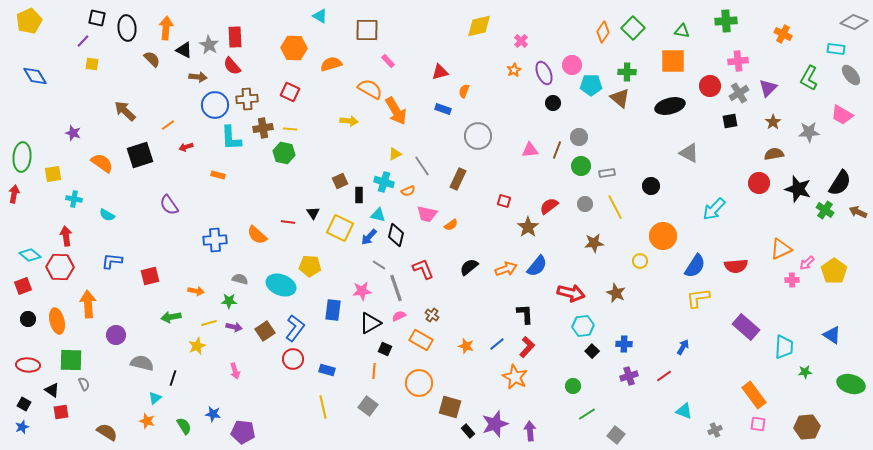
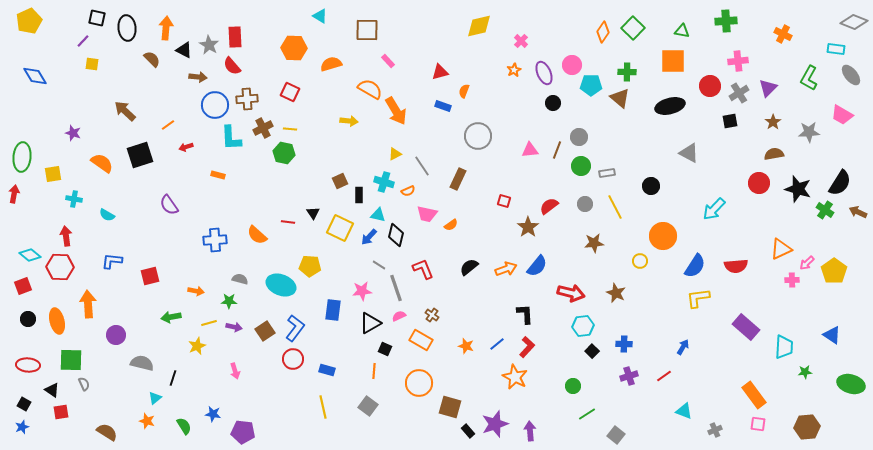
blue rectangle at (443, 109): moved 3 px up
brown cross at (263, 128): rotated 18 degrees counterclockwise
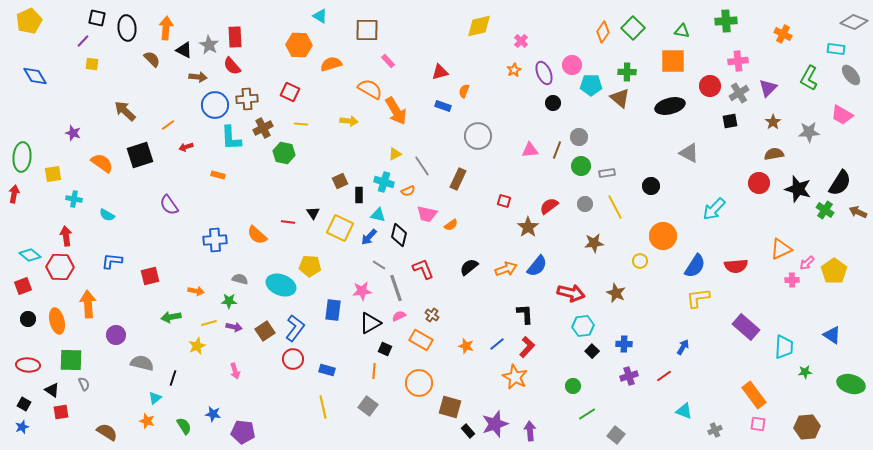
orange hexagon at (294, 48): moved 5 px right, 3 px up
yellow line at (290, 129): moved 11 px right, 5 px up
black diamond at (396, 235): moved 3 px right
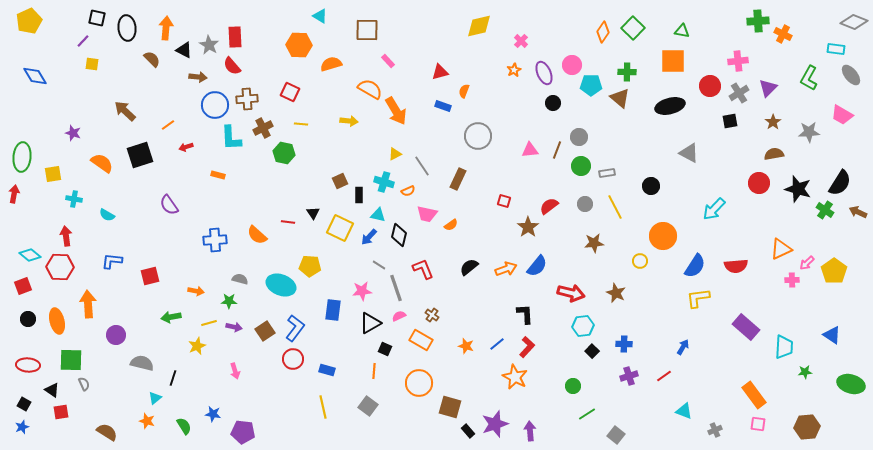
green cross at (726, 21): moved 32 px right
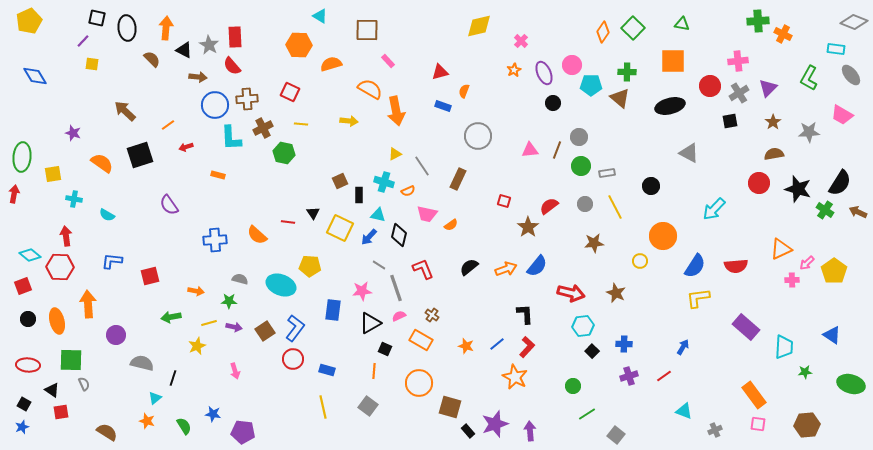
green triangle at (682, 31): moved 7 px up
orange arrow at (396, 111): rotated 20 degrees clockwise
brown hexagon at (807, 427): moved 2 px up
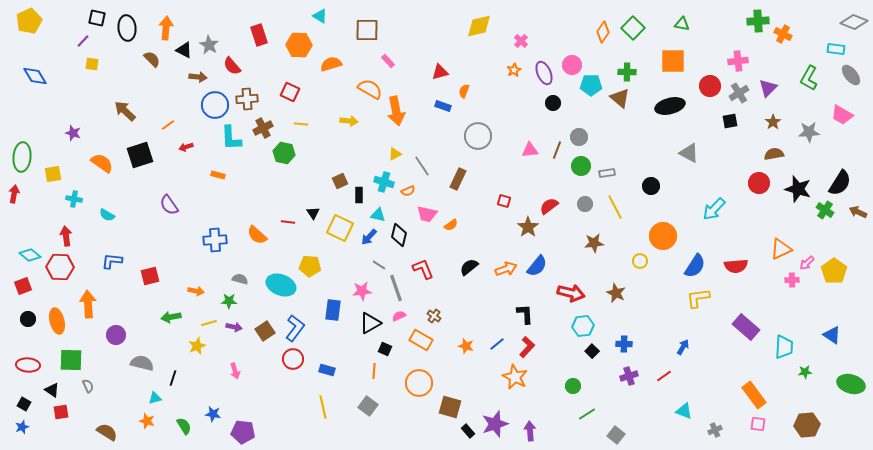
red rectangle at (235, 37): moved 24 px right, 2 px up; rotated 15 degrees counterclockwise
brown cross at (432, 315): moved 2 px right, 1 px down
gray semicircle at (84, 384): moved 4 px right, 2 px down
cyan triangle at (155, 398): rotated 24 degrees clockwise
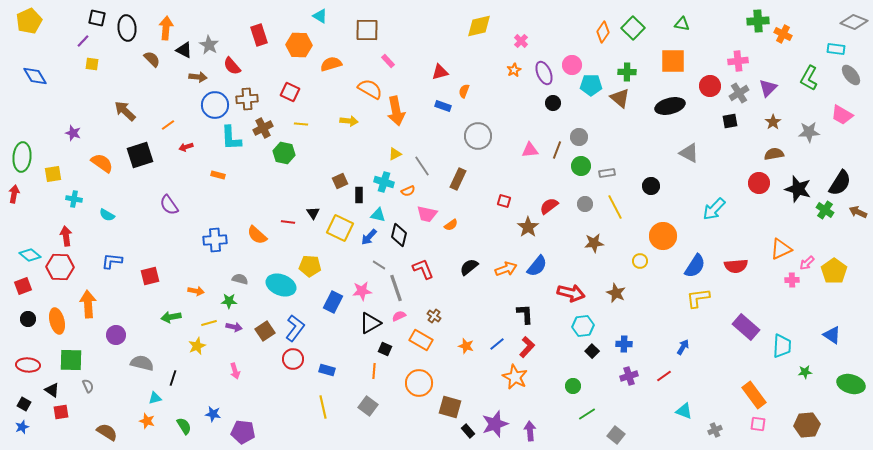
blue rectangle at (333, 310): moved 8 px up; rotated 20 degrees clockwise
cyan trapezoid at (784, 347): moved 2 px left, 1 px up
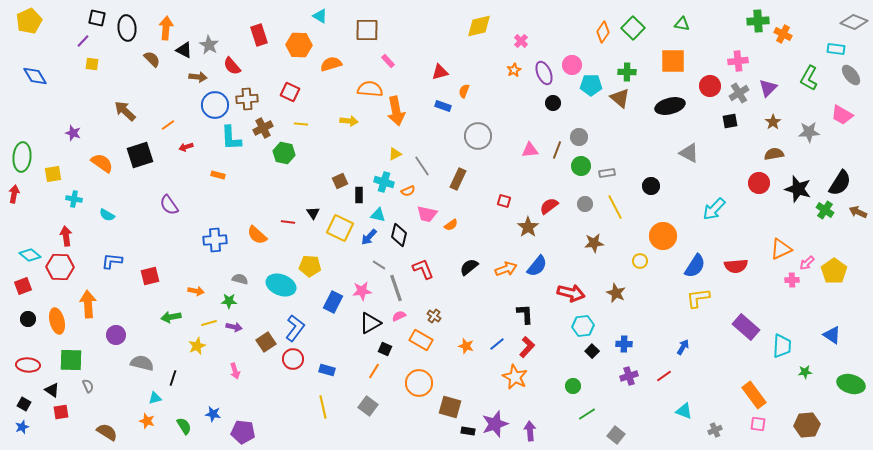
orange semicircle at (370, 89): rotated 25 degrees counterclockwise
brown square at (265, 331): moved 1 px right, 11 px down
orange line at (374, 371): rotated 28 degrees clockwise
black rectangle at (468, 431): rotated 40 degrees counterclockwise
